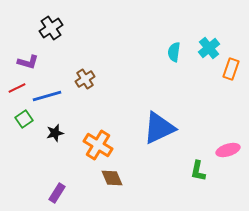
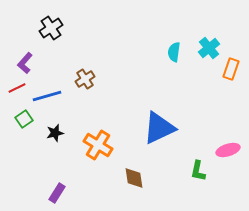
purple L-shape: moved 3 px left, 1 px down; rotated 115 degrees clockwise
brown diamond: moved 22 px right; rotated 15 degrees clockwise
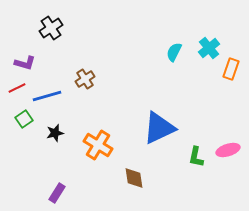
cyan semicircle: rotated 18 degrees clockwise
purple L-shape: rotated 115 degrees counterclockwise
green L-shape: moved 2 px left, 14 px up
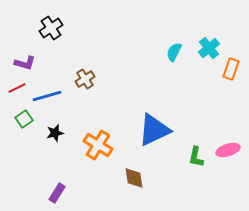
blue triangle: moved 5 px left, 2 px down
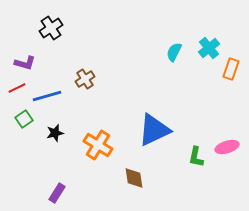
pink ellipse: moved 1 px left, 3 px up
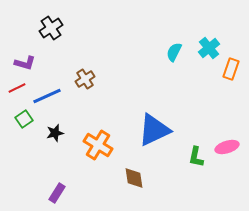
blue line: rotated 8 degrees counterclockwise
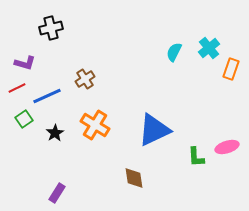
black cross: rotated 20 degrees clockwise
black star: rotated 18 degrees counterclockwise
orange cross: moved 3 px left, 20 px up
green L-shape: rotated 15 degrees counterclockwise
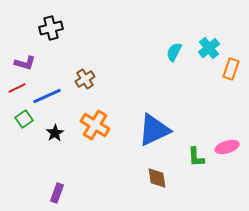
brown diamond: moved 23 px right
purple rectangle: rotated 12 degrees counterclockwise
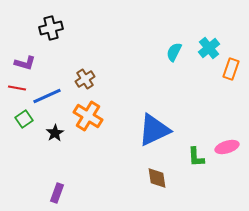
red line: rotated 36 degrees clockwise
orange cross: moved 7 px left, 9 px up
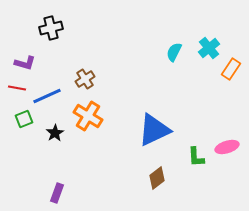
orange rectangle: rotated 15 degrees clockwise
green square: rotated 12 degrees clockwise
brown diamond: rotated 60 degrees clockwise
